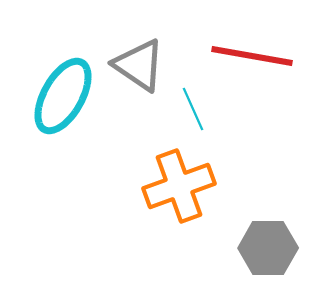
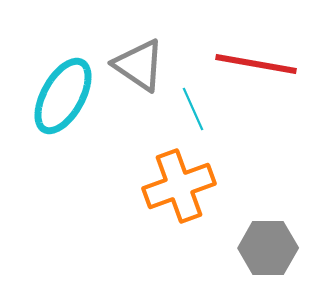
red line: moved 4 px right, 8 px down
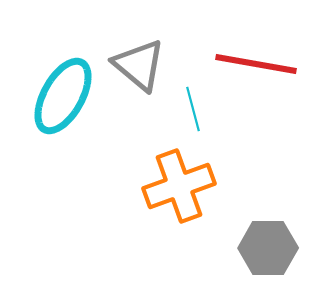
gray triangle: rotated 6 degrees clockwise
cyan line: rotated 9 degrees clockwise
